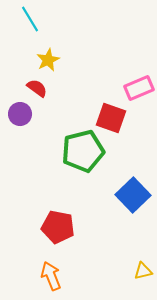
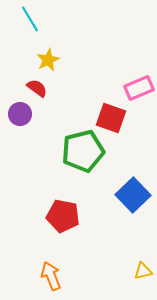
red pentagon: moved 5 px right, 11 px up
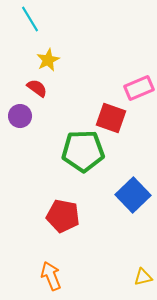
purple circle: moved 2 px down
green pentagon: rotated 12 degrees clockwise
yellow triangle: moved 6 px down
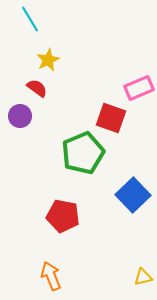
green pentagon: moved 2 px down; rotated 21 degrees counterclockwise
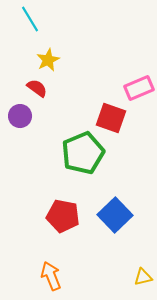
blue square: moved 18 px left, 20 px down
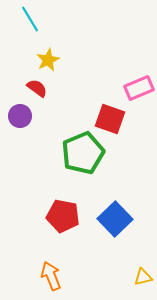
red square: moved 1 px left, 1 px down
blue square: moved 4 px down
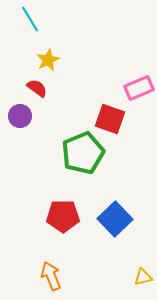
red pentagon: rotated 12 degrees counterclockwise
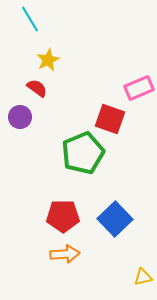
purple circle: moved 1 px down
orange arrow: moved 14 px right, 22 px up; rotated 108 degrees clockwise
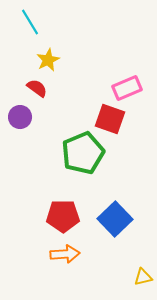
cyan line: moved 3 px down
pink rectangle: moved 12 px left
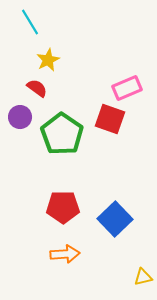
green pentagon: moved 21 px left, 19 px up; rotated 15 degrees counterclockwise
red pentagon: moved 9 px up
